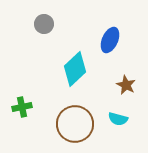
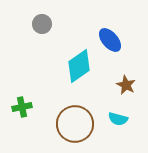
gray circle: moved 2 px left
blue ellipse: rotated 65 degrees counterclockwise
cyan diamond: moved 4 px right, 3 px up; rotated 8 degrees clockwise
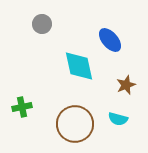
cyan diamond: rotated 68 degrees counterclockwise
brown star: rotated 24 degrees clockwise
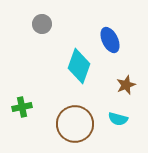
blue ellipse: rotated 15 degrees clockwise
cyan diamond: rotated 32 degrees clockwise
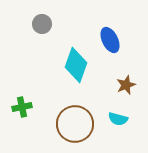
cyan diamond: moved 3 px left, 1 px up
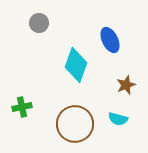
gray circle: moved 3 px left, 1 px up
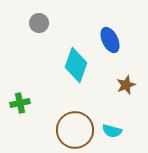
green cross: moved 2 px left, 4 px up
cyan semicircle: moved 6 px left, 12 px down
brown circle: moved 6 px down
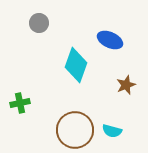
blue ellipse: rotated 40 degrees counterclockwise
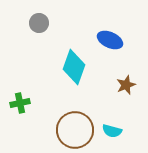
cyan diamond: moved 2 px left, 2 px down
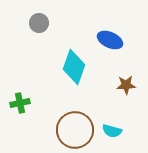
brown star: rotated 18 degrees clockwise
